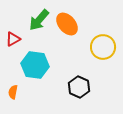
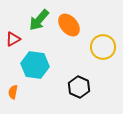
orange ellipse: moved 2 px right, 1 px down
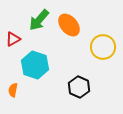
cyan hexagon: rotated 12 degrees clockwise
orange semicircle: moved 2 px up
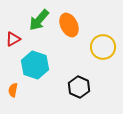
orange ellipse: rotated 15 degrees clockwise
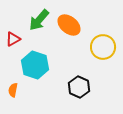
orange ellipse: rotated 25 degrees counterclockwise
